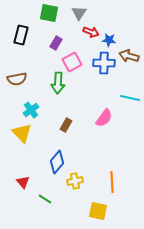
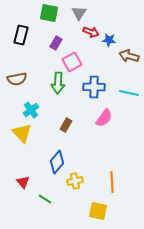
blue cross: moved 10 px left, 24 px down
cyan line: moved 1 px left, 5 px up
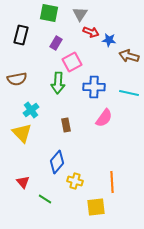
gray triangle: moved 1 px right, 1 px down
brown rectangle: rotated 40 degrees counterclockwise
yellow cross: rotated 28 degrees clockwise
yellow square: moved 2 px left, 4 px up; rotated 18 degrees counterclockwise
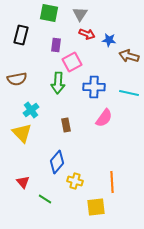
red arrow: moved 4 px left, 2 px down
purple rectangle: moved 2 px down; rotated 24 degrees counterclockwise
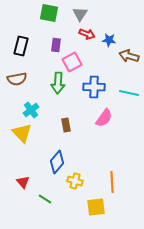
black rectangle: moved 11 px down
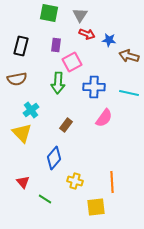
gray triangle: moved 1 px down
brown rectangle: rotated 48 degrees clockwise
blue diamond: moved 3 px left, 4 px up
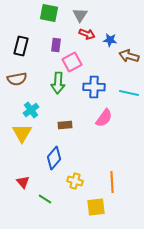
blue star: moved 1 px right
brown rectangle: moved 1 px left; rotated 48 degrees clockwise
yellow triangle: rotated 15 degrees clockwise
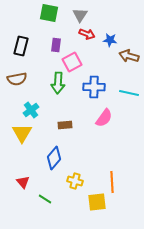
yellow square: moved 1 px right, 5 px up
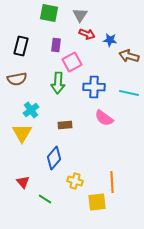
pink semicircle: rotated 90 degrees clockwise
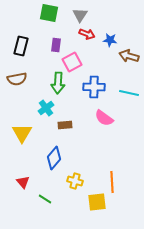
cyan cross: moved 15 px right, 2 px up
